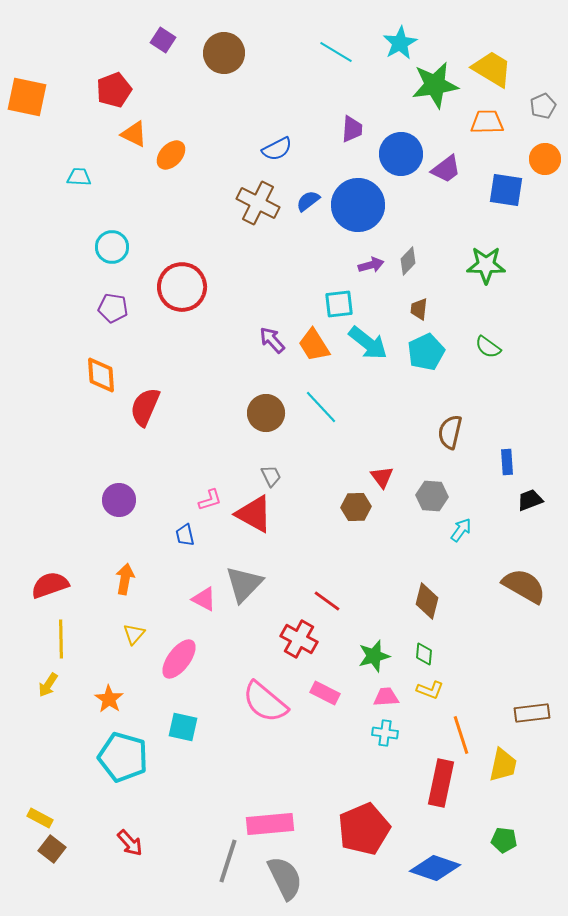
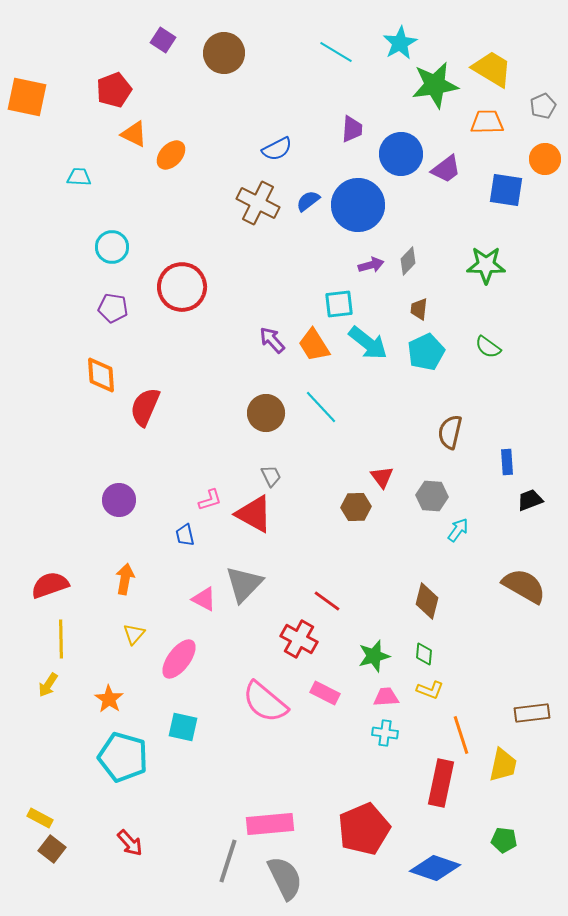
cyan arrow at (461, 530): moved 3 px left
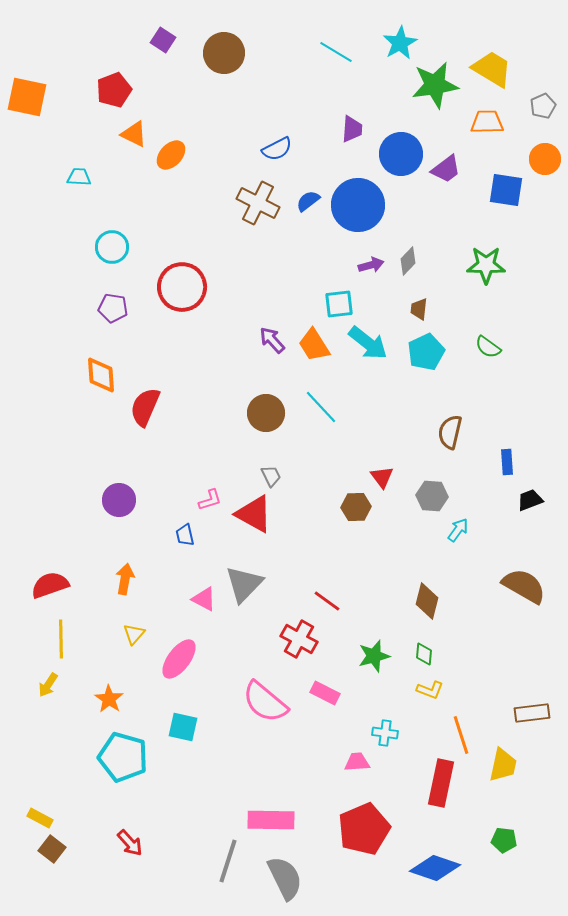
pink trapezoid at (386, 697): moved 29 px left, 65 px down
pink rectangle at (270, 824): moved 1 px right, 4 px up; rotated 6 degrees clockwise
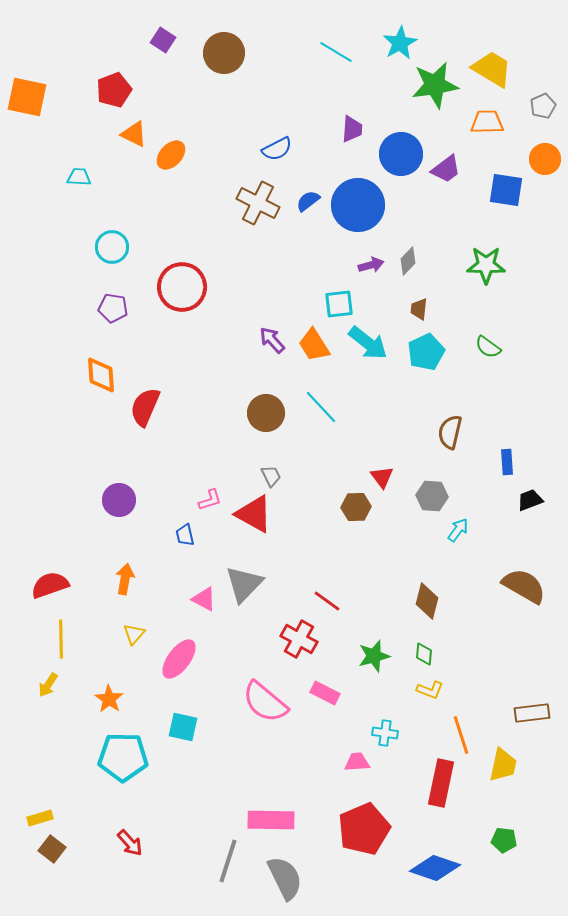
cyan pentagon at (123, 757): rotated 15 degrees counterclockwise
yellow rectangle at (40, 818): rotated 45 degrees counterclockwise
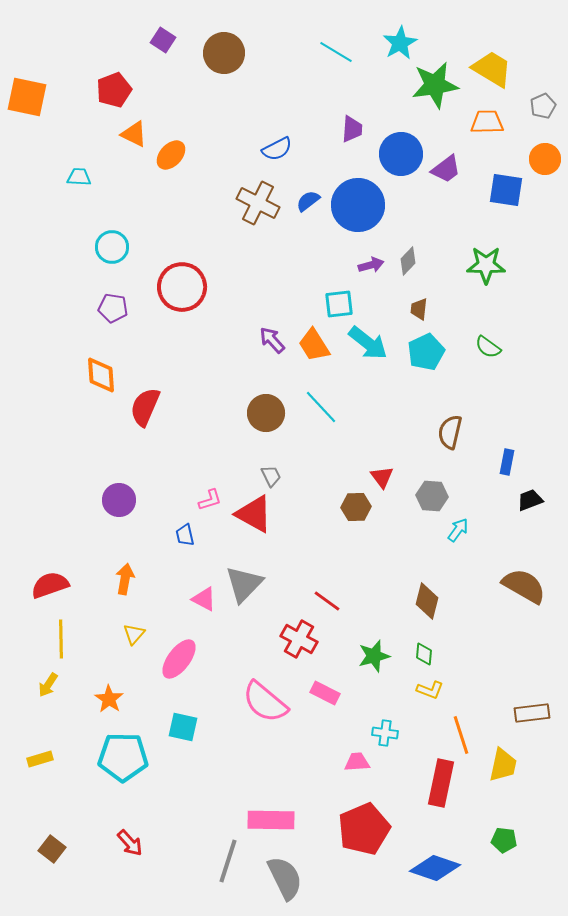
blue rectangle at (507, 462): rotated 15 degrees clockwise
yellow rectangle at (40, 818): moved 59 px up
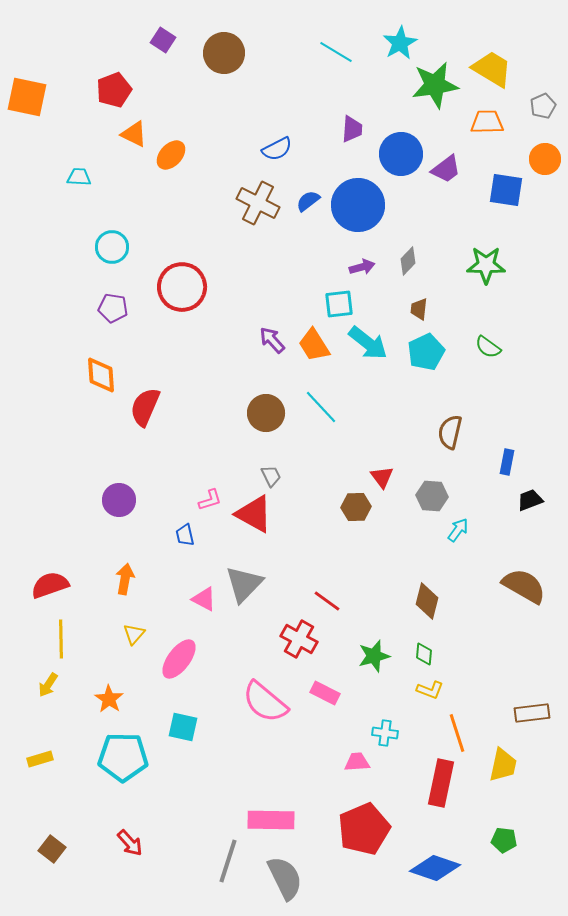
purple arrow at (371, 265): moved 9 px left, 2 px down
orange line at (461, 735): moved 4 px left, 2 px up
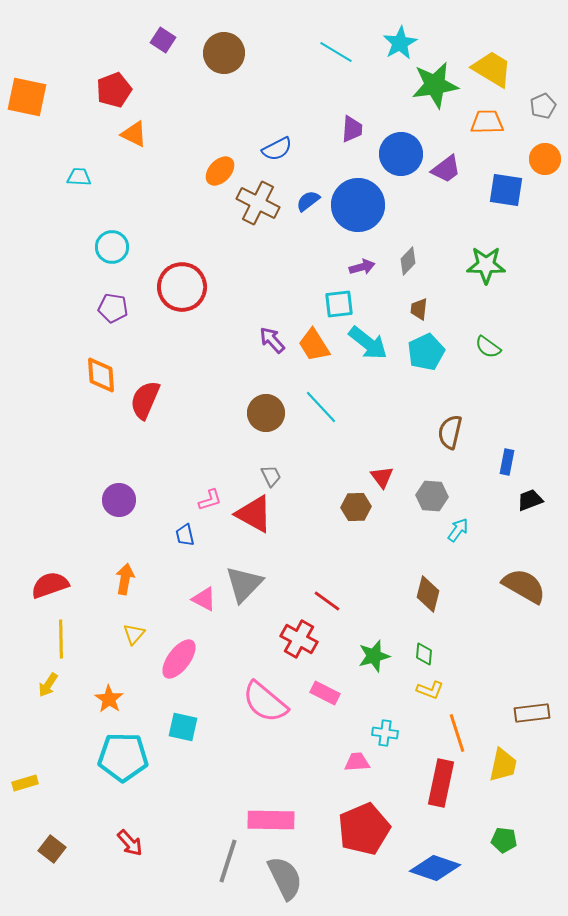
orange ellipse at (171, 155): moved 49 px right, 16 px down
red semicircle at (145, 407): moved 7 px up
brown diamond at (427, 601): moved 1 px right, 7 px up
yellow rectangle at (40, 759): moved 15 px left, 24 px down
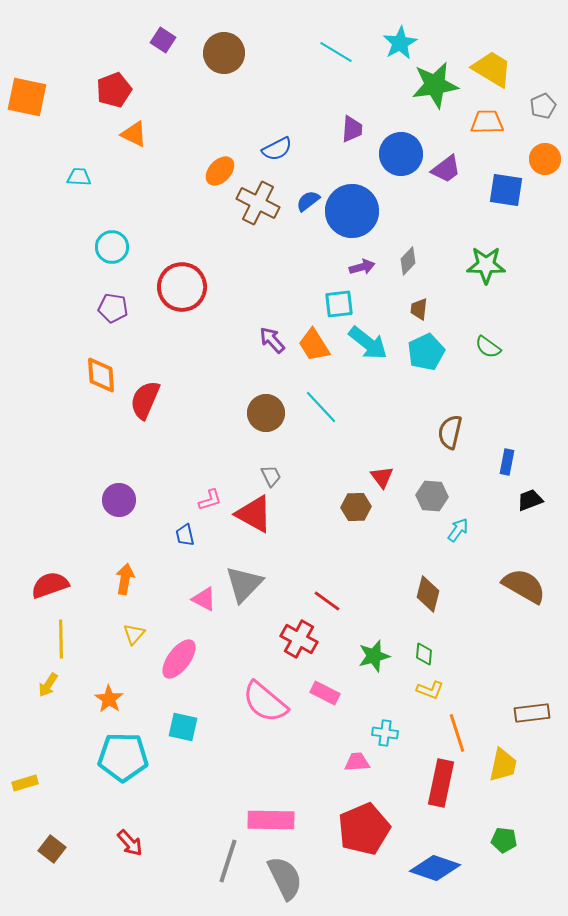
blue circle at (358, 205): moved 6 px left, 6 px down
